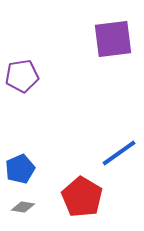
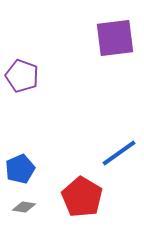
purple square: moved 2 px right, 1 px up
purple pentagon: rotated 28 degrees clockwise
gray diamond: moved 1 px right
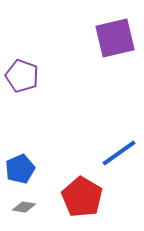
purple square: rotated 6 degrees counterclockwise
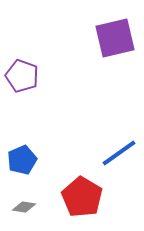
blue pentagon: moved 2 px right, 9 px up
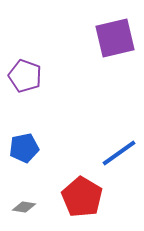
purple pentagon: moved 3 px right
blue pentagon: moved 2 px right, 12 px up; rotated 12 degrees clockwise
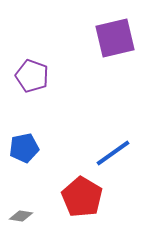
purple pentagon: moved 7 px right
blue line: moved 6 px left
gray diamond: moved 3 px left, 9 px down
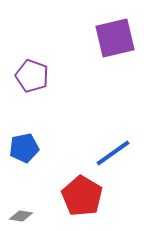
red pentagon: moved 1 px up
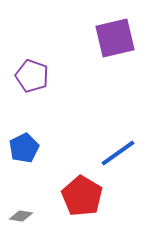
blue pentagon: rotated 16 degrees counterclockwise
blue line: moved 5 px right
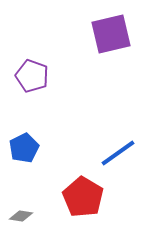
purple square: moved 4 px left, 4 px up
red pentagon: moved 1 px right, 1 px down
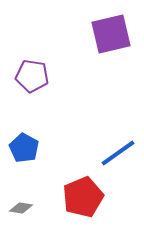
purple pentagon: rotated 12 degrees counterclockwise
blue pentagon: rotated 16 degrees counterclockwise
red pentagon: rotated 18 degrees clockwise
gray diamond: moved 8 px up
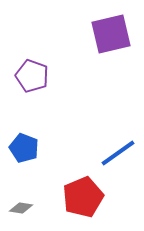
purple pentagon: rotated 12 degrees clockwise
blue pentagon: rotated 8 degrees counterclockwise
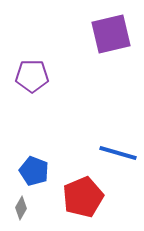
purple pentagon: rotated 20 degrees counterclockwise
blue pentagon: moved 10 px right, 23 px down
blue line: rotated 51 degrees clockwise
gray diamond: rotated 70 degrees counterclockwise
